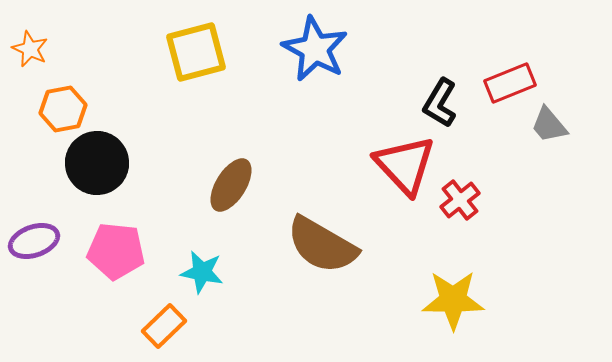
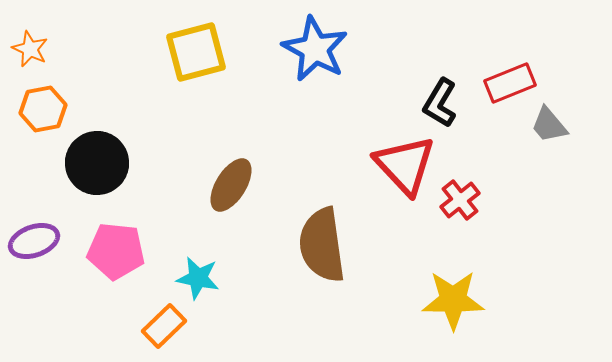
orange hexagon: moved 20 px left
brown semicircle: rotated 52 degrees clockwise
cyan star: moved 4 px left, 6 px down
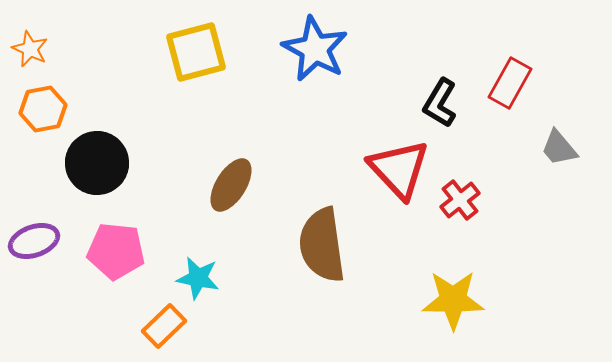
red rectangle: rotated 39 degrees counterclockwise
gray trapezoid: moved 10 px right, 23 px down
red triangle: moved 6 px left, 4 px down
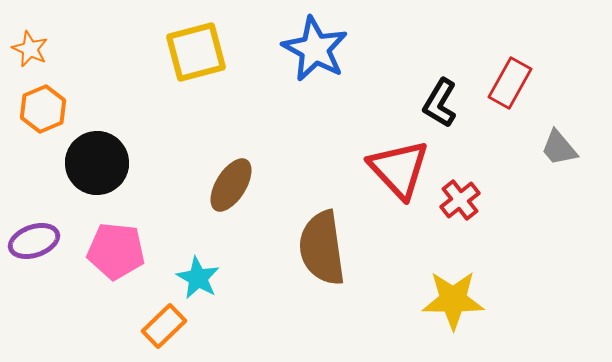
orange hexagon: rotated 12 degrees counterclockwise
brown semicircle: moved 3 px down
cyan star: rotated 18 degrees clockwise
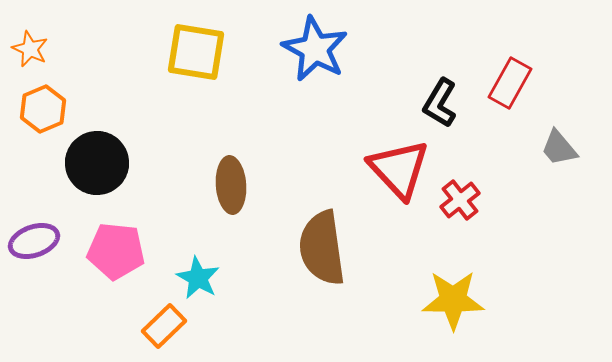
yellow square: rotated 24 degrees clockwise
brown ellipse: rotated 36 degrees counterclockwise
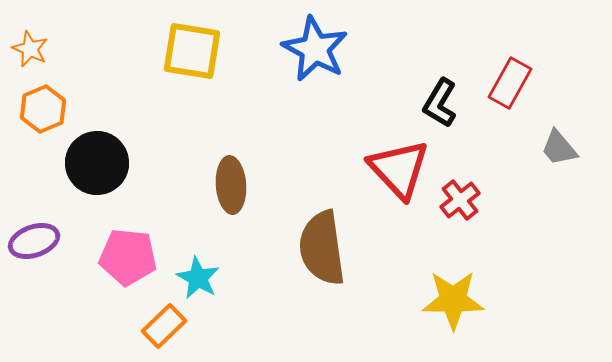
yellow square: moved 4 px left, 1 px up
pink pentagon: moved 12 px right, 6 px down
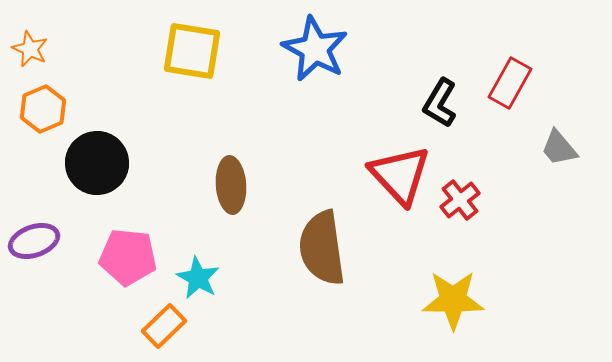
red triangle: moved 1 px right, 6 px down
